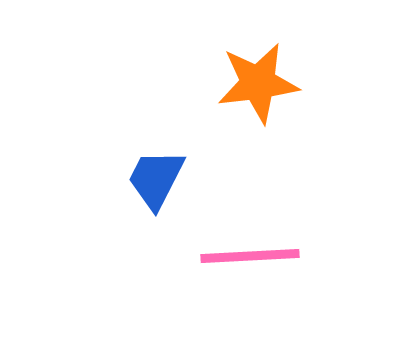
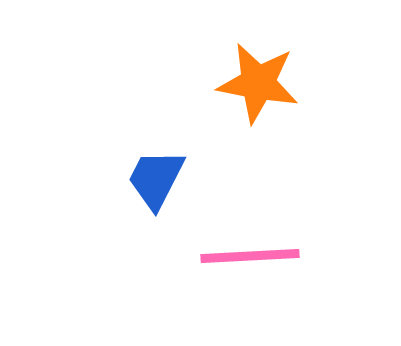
orange star: rotated 18 degrees clockwise
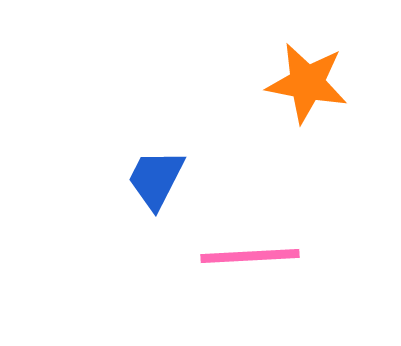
orange star: moved 49 px right
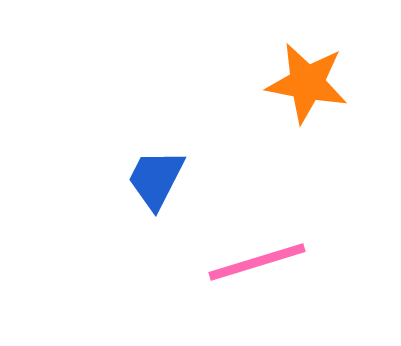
pink line: moved 7 px right, 6 px down; rotated 14 degrees counterclockwise
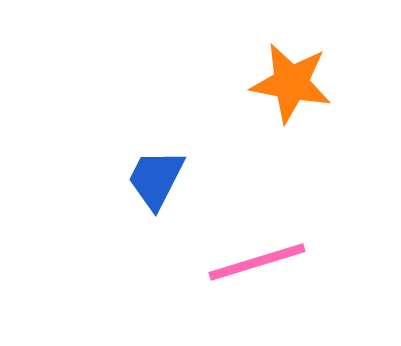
orange star: moved 16 px left
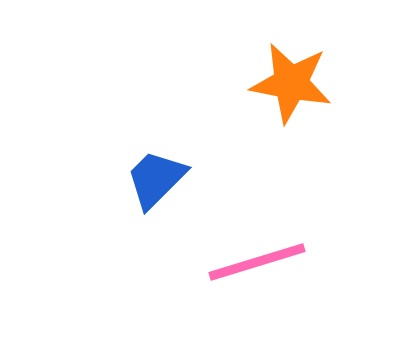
blue trapezoid: rotated 18 degrees clockwise
